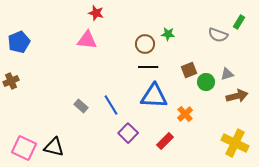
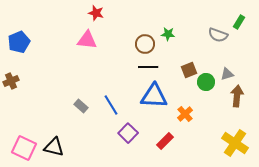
brown arrow: rotated 70 degrees counterclockwise
yellow cross: rotated 8 degrees clockwise
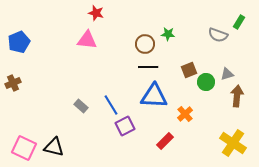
brown cross: moved 2 px right, 2 px down
purple square: moved 3 px left, 7 px up; rotated 18 degrees clockwise
yellow cross: moved 2 px left
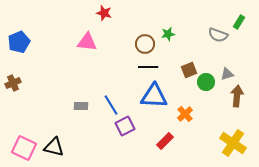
red star: moved 8 px right
green star: rotated 16 degrees counterclockwise
pink triangle: moved 2 px down
gray rectangle: rotated 40 degrees counterclockwise
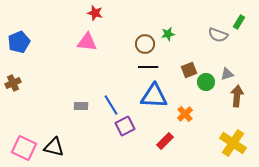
red star: moved 9 px left
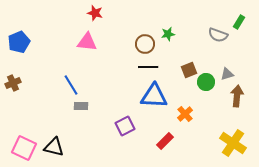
blue line: moved 40 px left, 20 px up
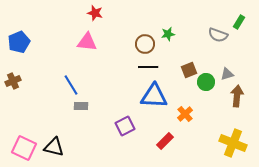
brown cross: moved 2 px up
yellow cross: rotated 12 degrees counterclockwise
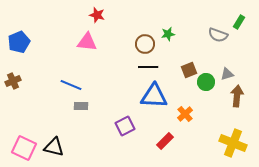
red star: moved 2 px right, 2 px down
blue line: rotated 35 degrees counterclockwise
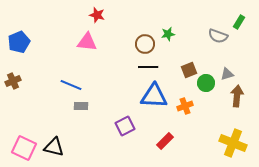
gray semicircle: moved 1 px down
green circle: moved 1 px down
orange cross: moved 8 px up; rotated 21 degrees clockwise
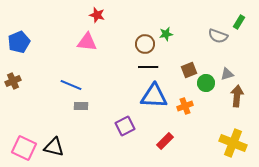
green star: moved 2 px left
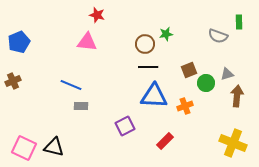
green rectangle: rotated 32 degrees counterclockwise
